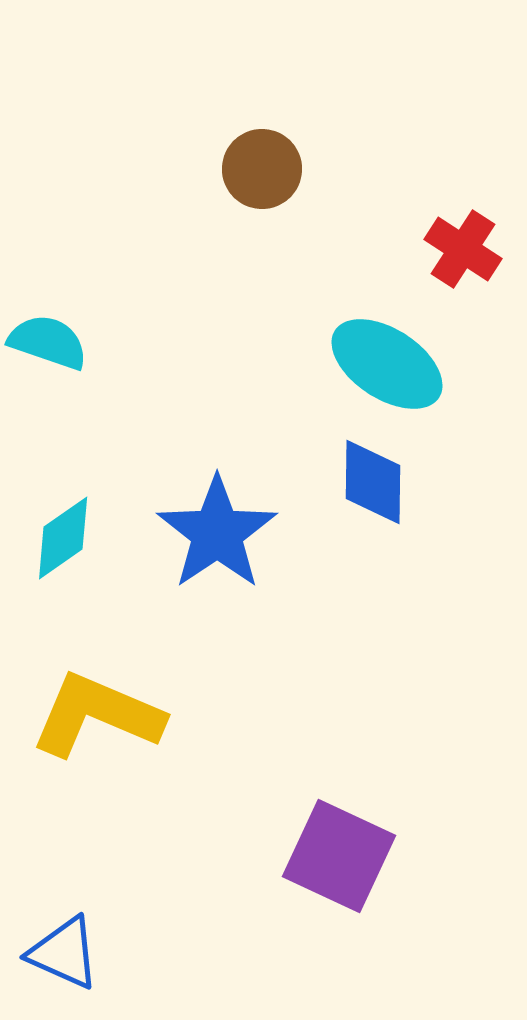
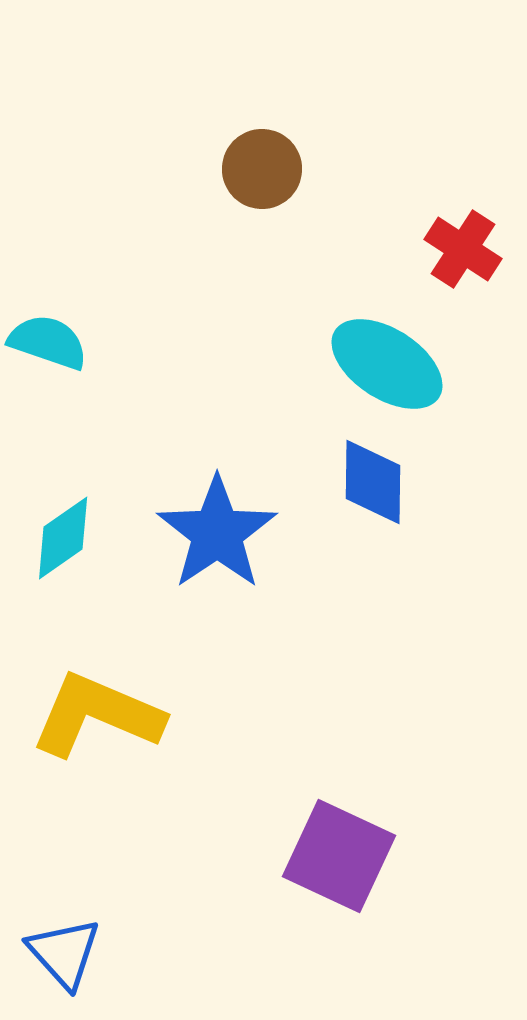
blue triangle: rotated 24 degrees clockwise
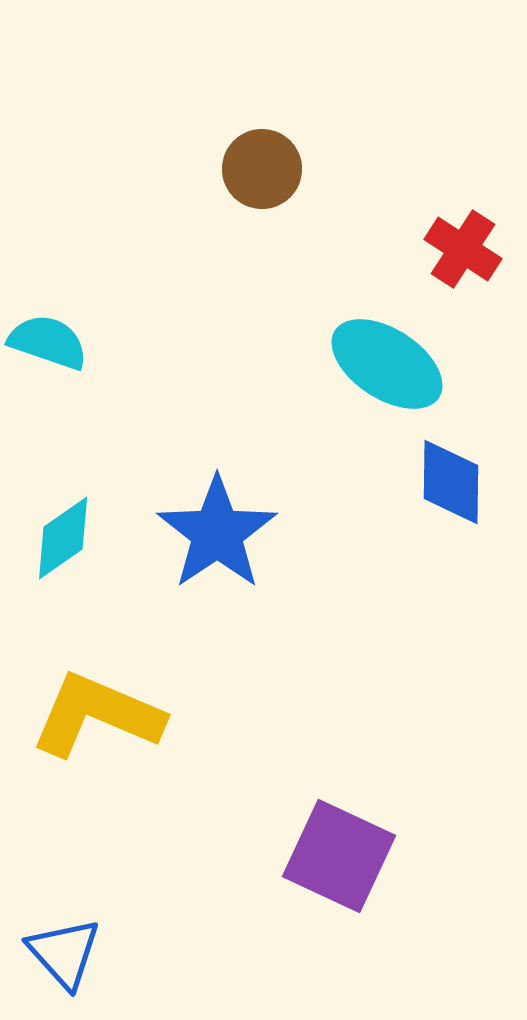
blue diamond: moved 78 px right
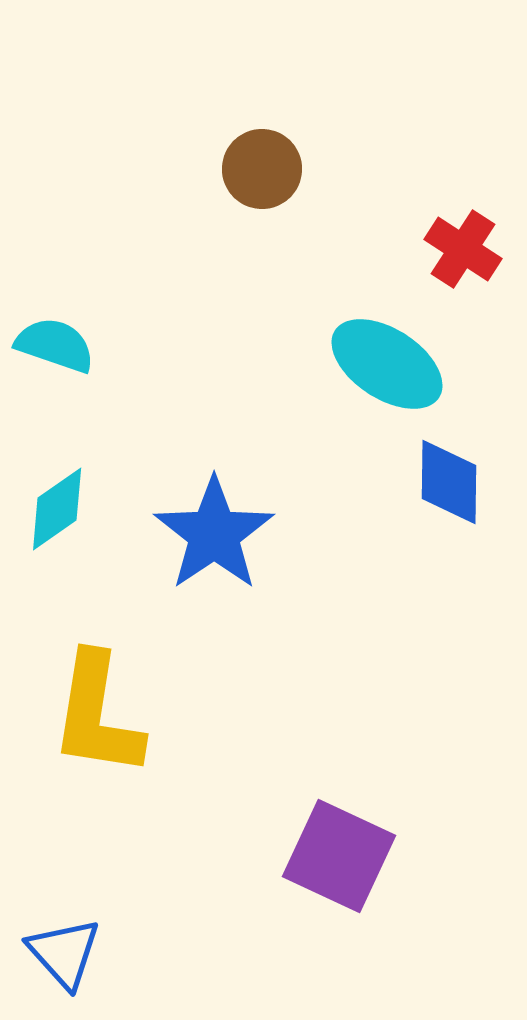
cyan semicircle: moved 7 px right, 3 px down
blue diamond: moved 2 px left
blue star: moved 3 px left, 1 px down
cyan diamond: moved 6 px left, 29 px up
yellow L-shape: rotated 104 degrees counterclockwise
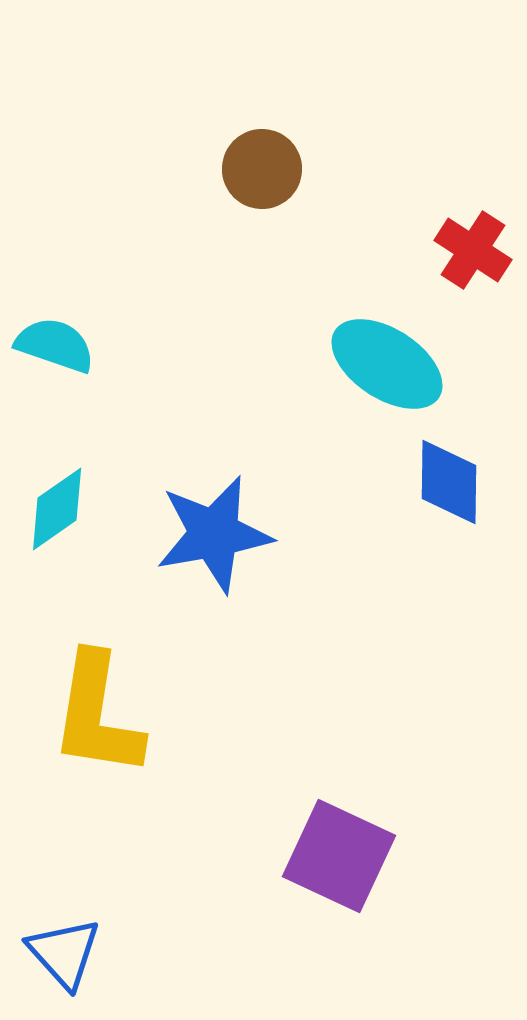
red cross: moved 10 px right, 1 px down
blue star: rotated 24 degrees clockwise
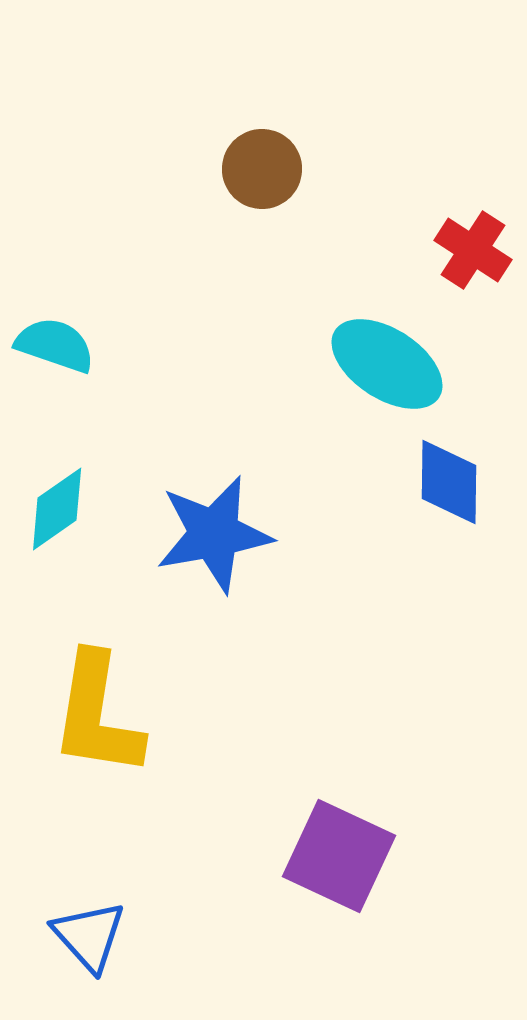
blue triangle: moved 25 px right, 17 px up
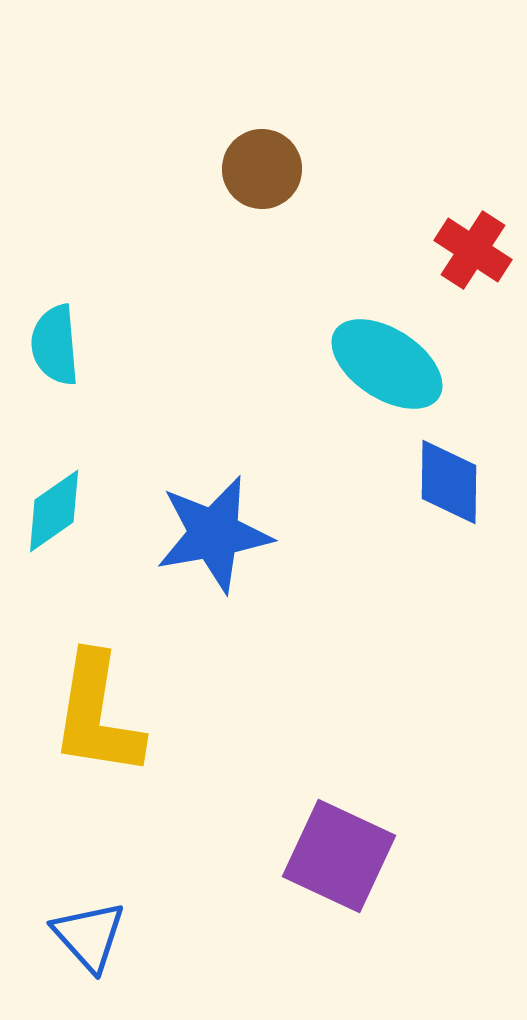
cyan semicircle: rotated 114 degrees counterclockwise
cyan diamond: moved 3 px left, 2 px down
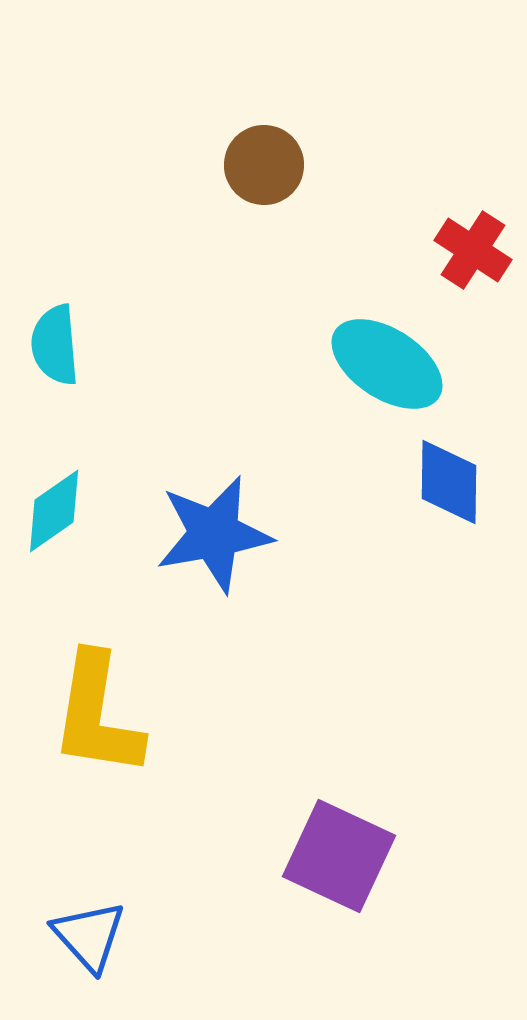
brown circle: moved 2 px right, 4 px up
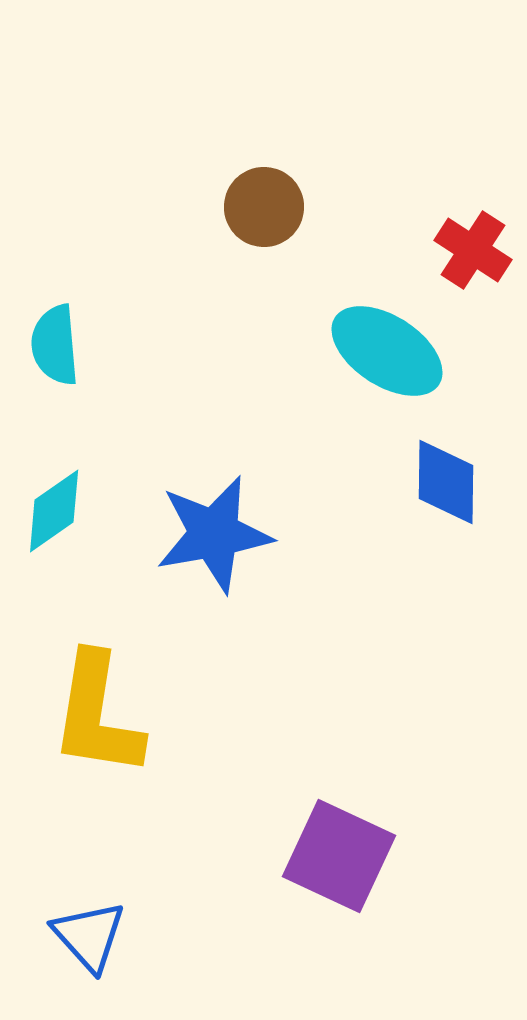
brown circle: moved 42 px down
cyan ellipse: moved 13 px up
blue diamond: moved 3 px left
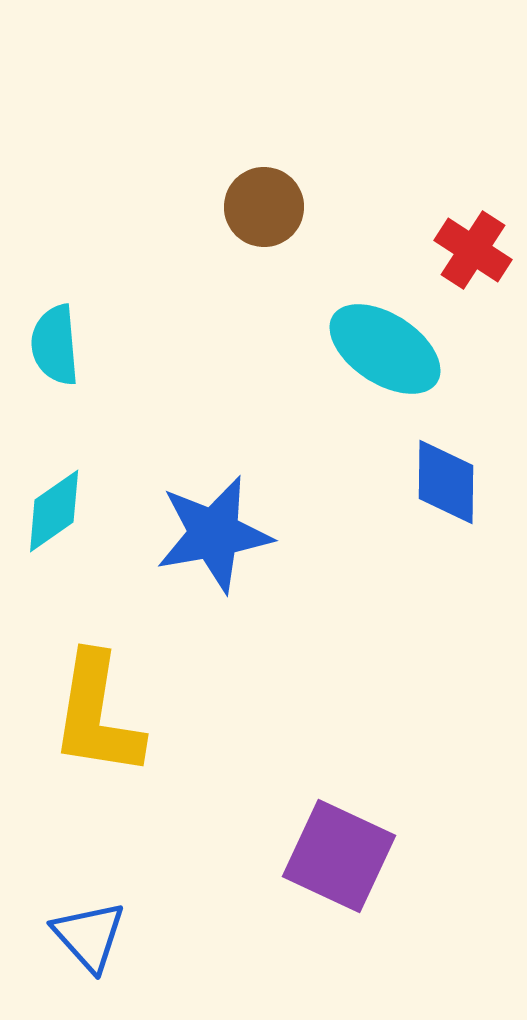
cyan ellipse: moved 2 px left, 2 px up
